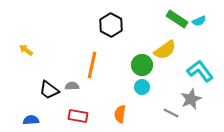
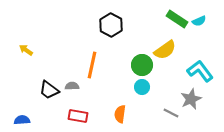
blue semicircle: moved 9 px left
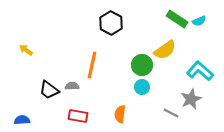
black hexagon: moved 2 px up
cyan L-shape: rotated 12 degrees counterclockwise
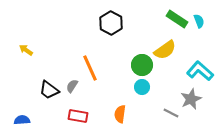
cyan semicircle: rotated 88 degrees counterclockwise
orange line: moved 2 px left, 3 px down; rotated 36 degrees counterclockwise
gray semicircle: rotated 56 degrees counterclockwise
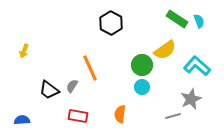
yellow arrow: moved 2 px left, 1 px down; rotated 104 degrees counterclockwise
cyan L-shape: moved 3 px left, 5 px up
gray line: moved 2 px right, 3 px down; rotated 42 degrees counterclockwise
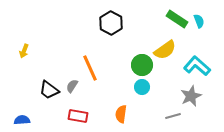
gray star: moved 3 px up
orange semicircle: moved 1 px right
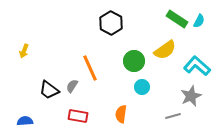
cyan semicircle: rotated 48 degrees clockwise
green circle: moved 8 px left, 4 px up
blue semicircle: moved 3 px right, 1 px down
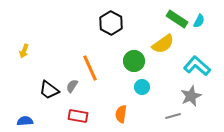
yellow semicircle: moved 2 px left, 6 px up
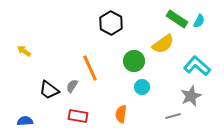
yellow arrow: rotated 104 degrees clockwise
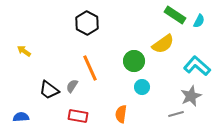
green rectangle: moved 2 px left, 4 px up
black hexagon: moved 24 px left
gray line: moved 3 px right, 2 px up
blue semicircle: moved 4 px left, 4 px up
